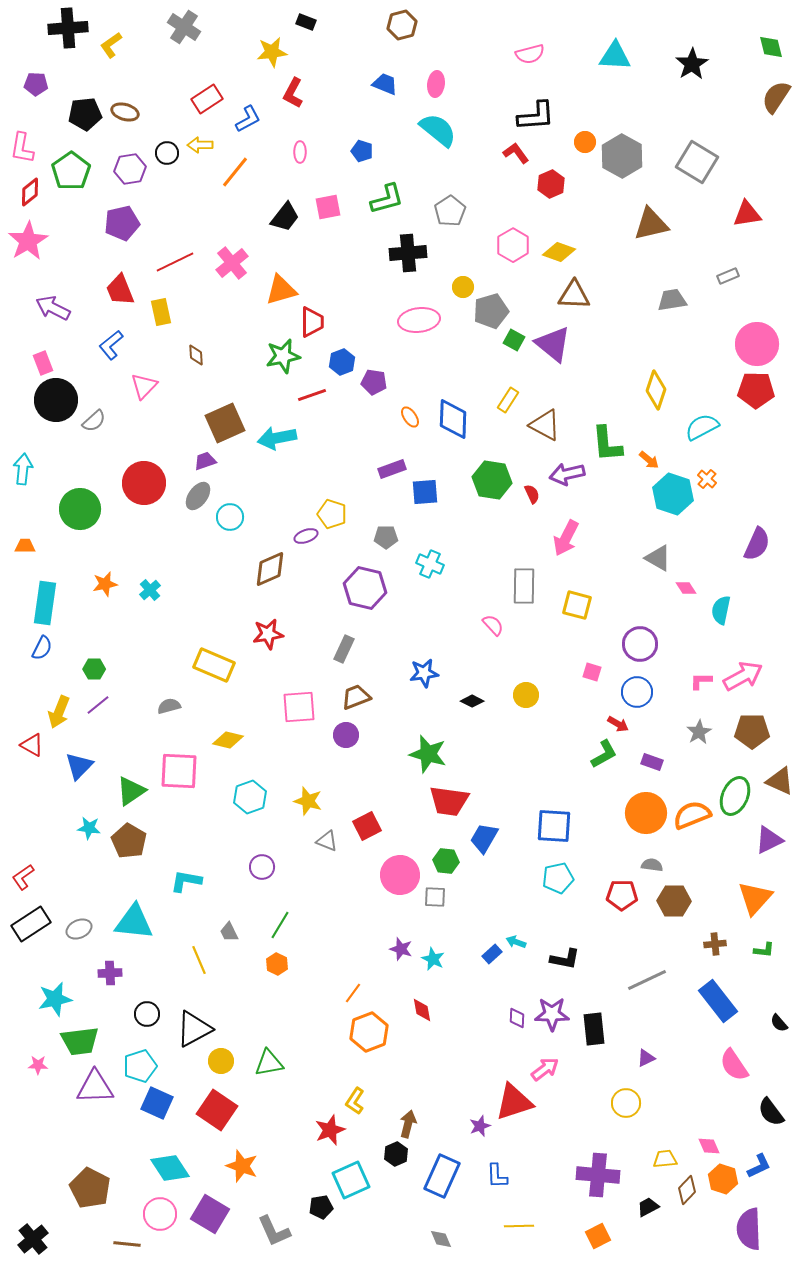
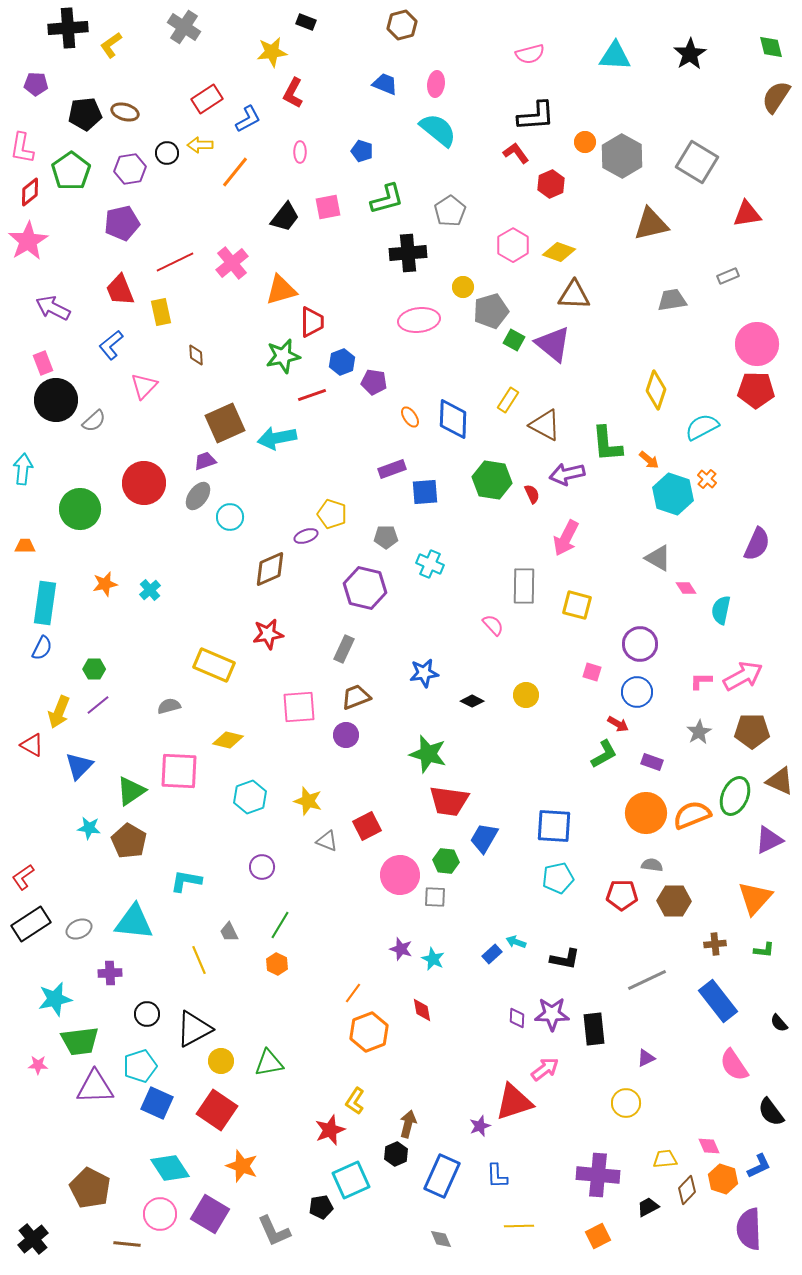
black star at (692, 64): moved 2 px left, 10 px up
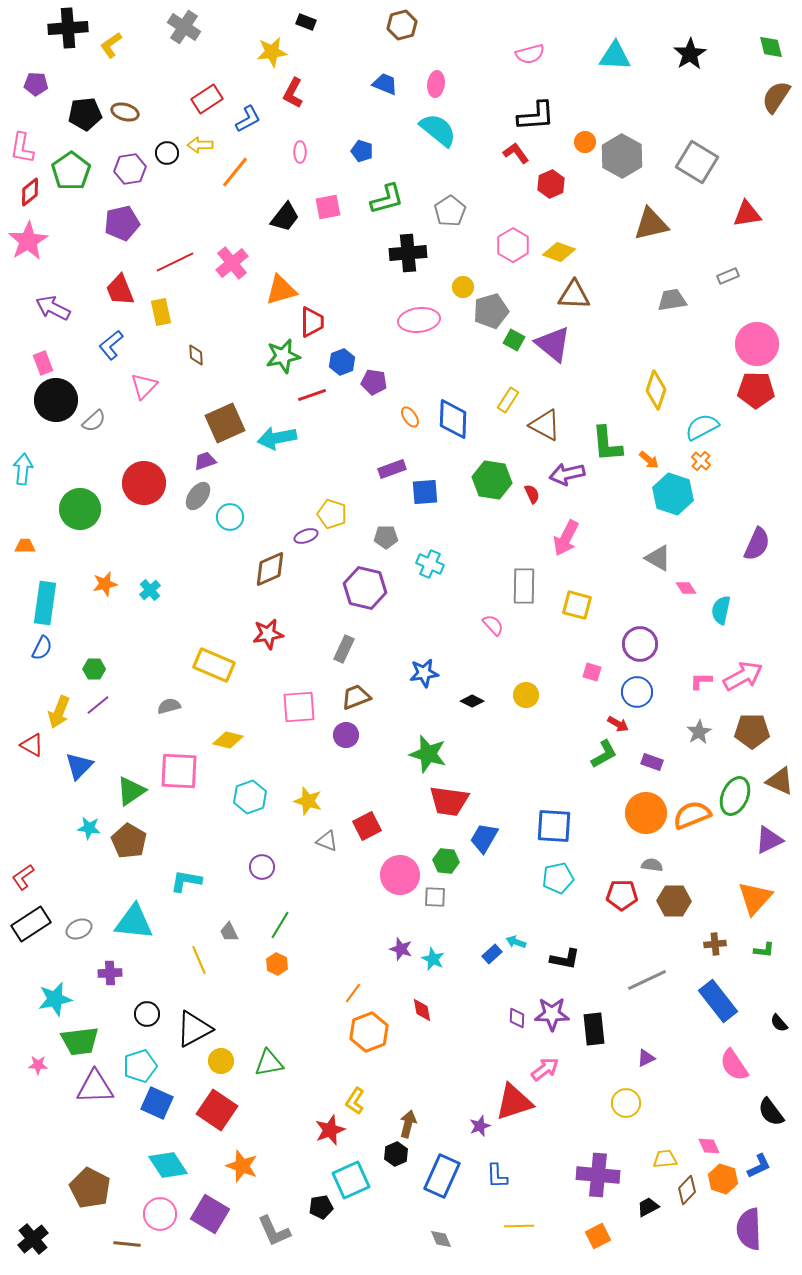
orange cross at (707, 479): moved 6 px left, 18 px up
cyan diamond at (170, 1168): moved 2 px left, 3 px up
